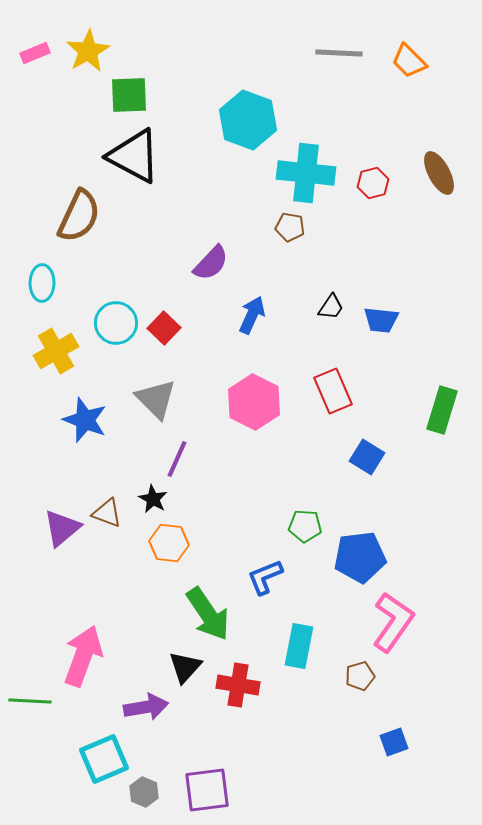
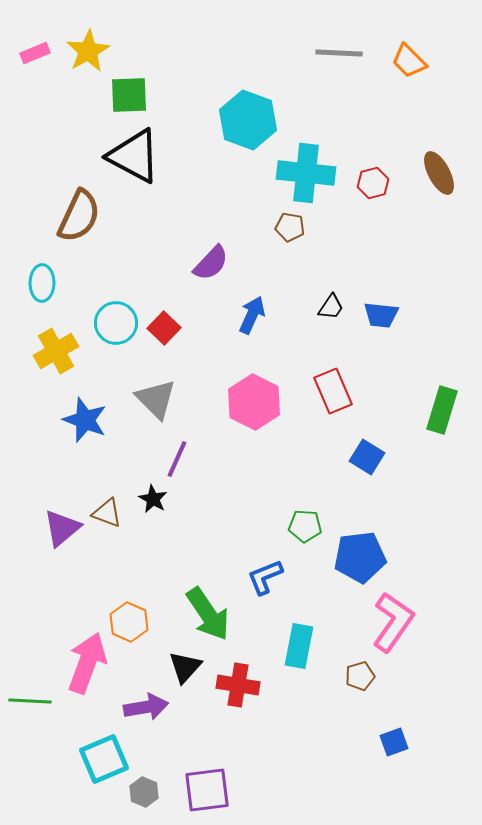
blue trapezoid at (381, 320): moved 5 px up
orange hexagon at (169, 543): moved 40 px left, 79 px down; rotated 18 degrees clockwise
pink arrow at (83, 656): moved 4 px right, 7 px down
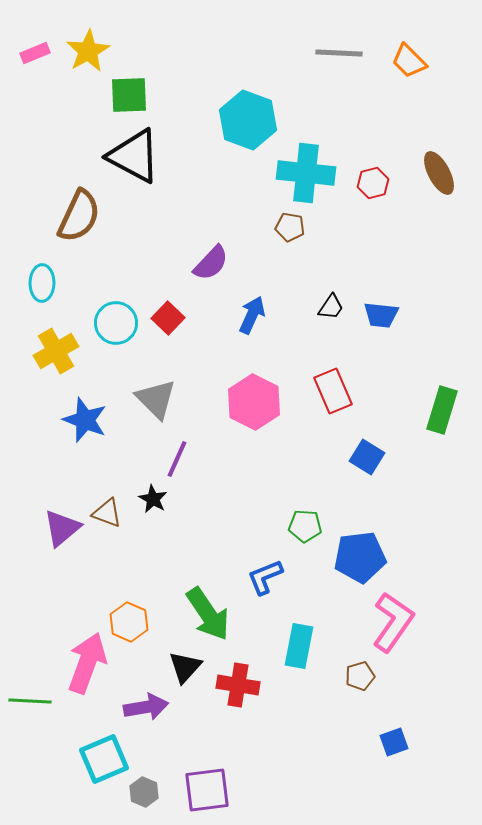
red square at (164, 328): moved 4 px right, 10 px up
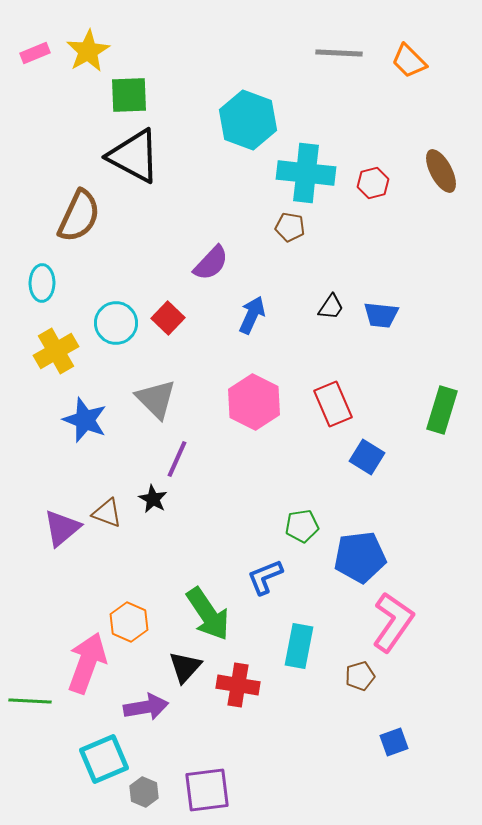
brown ellipse at (439, 173): moved 2 px right, 2 px up
red rectangle at (333, 391): moved 13 px down
green pentagon at (305, 526): moved 3 px left; rotated 12 degrees counterclockwise
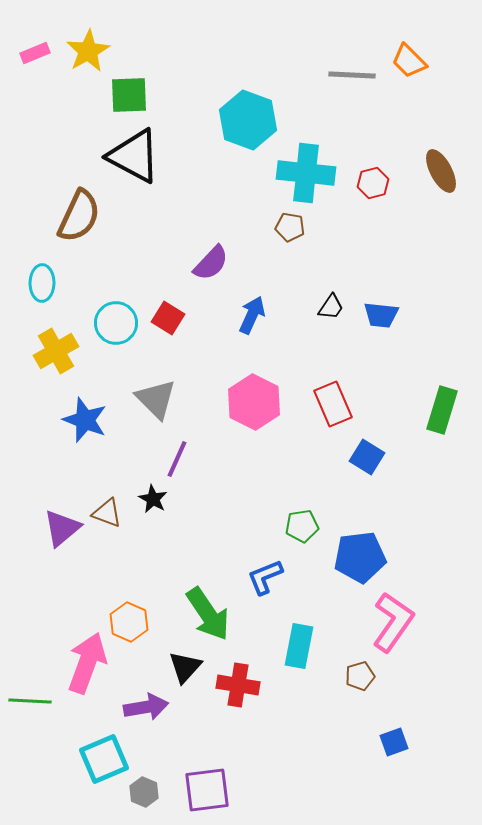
gray line at (339, 53): moved 13 px right, 22 px down
red square at (168, 318): rotated 12 degrees counterclockwise
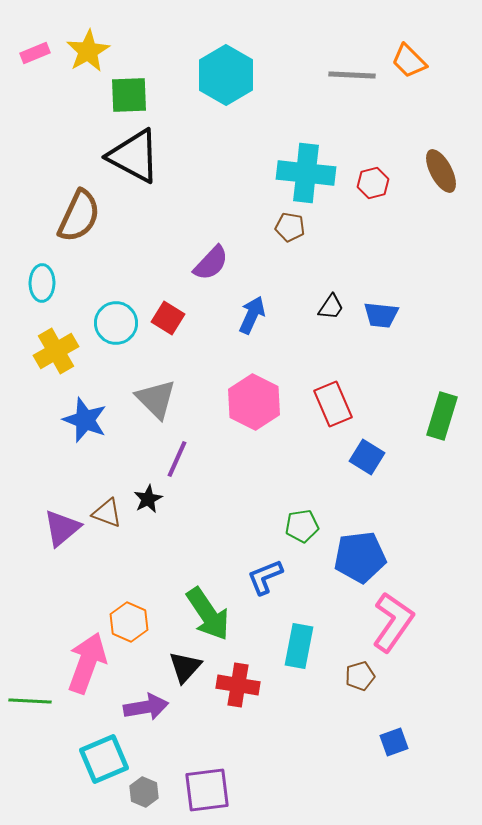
cyan hexagon at (248, 120): moved 22 px left, 45 px up; rotated 10 degrees clockwise
green rectangle at (442, 410): moved 6 px down
black star at (153, 499): moved 5 px left; rotated 16 degrees clockwise
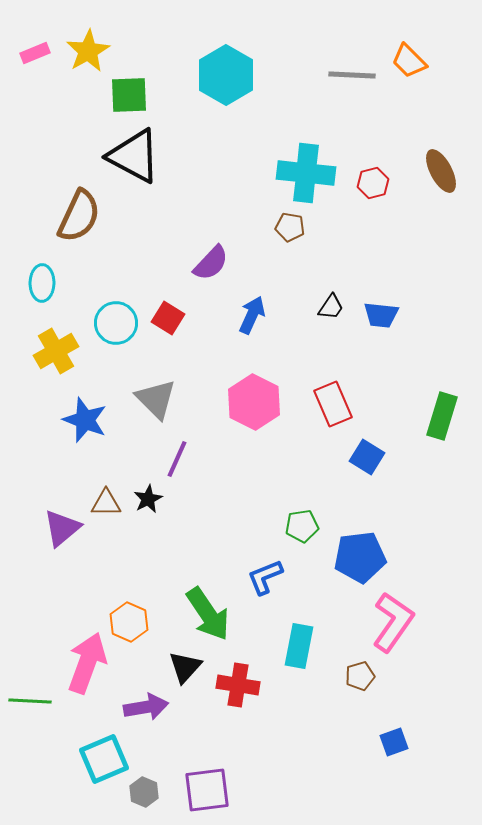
brown triangle at (107, 513): moved 1 px left, 10 px up; rotated 20 degrees counterclockwise
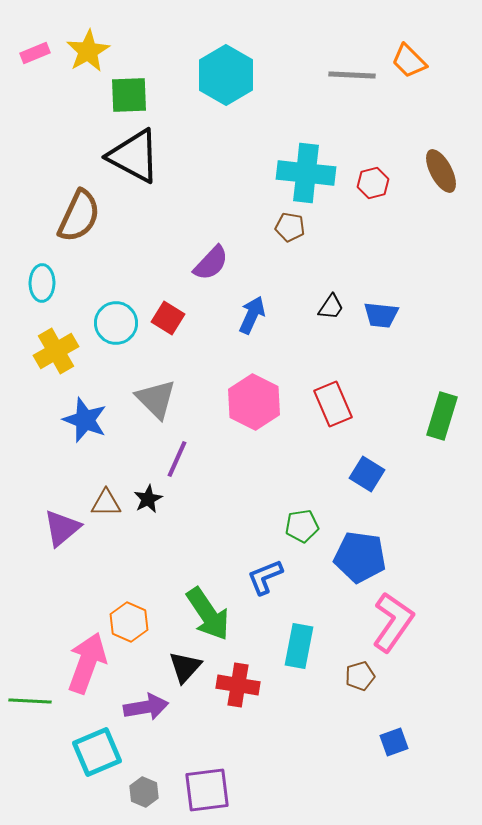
blue square at (367, 457): moved 17 px down
blue pentagon at (360, 557): rotated 15 degrees clockwise
cyan square at (104, 759): moved 7 px left, 7 px up
